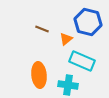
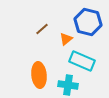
brown line: rotated 64 degrees counterclockwise
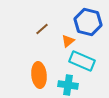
orange triangle: moved 2 px right, 2 px down
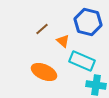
orange triangle: moved 5 px left; rotated 40 degrees counterclockwise
orange ellipse: moved 5 px right, 3 px up; rotated 60 degrees counterclockwise
cyan cross: moved 28 px right
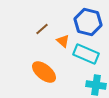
cyan rectangle: moved 4 px right, 7 px up
orange ellipse: rotated 15 degrees clockwise
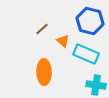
blue hexagon: moved 2 px right, 1 px up
orange ellipse: rotated 50 degrees clockwise
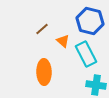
cyan rectangle: rotated 40 degrees clockwise
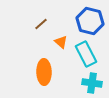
brown line: moved 1 px left, 5 px up
orange triangle: moved 2 px left, 1 px down
cyan cross: moved 4 px left, 2 px up
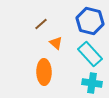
orange triangle: moved 5 px left, 1 px down
cyan rectangle: moved 4 px right; rotated 15 degrees counterclockwise
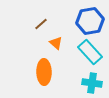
blue hexagon: rotated 24 degrees counterclockwise
cyan rectangle: moved 2 px up
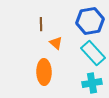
brown line: rotated 48 degrees counterclockwise
cyan rectangle: moved 3 px right, 1 px down
cyan cross: rotated 18 degrees counterclockwise
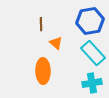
orange ellipse: moved 1 px left, 1 px up
